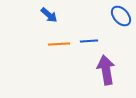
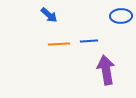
blue ellipse: rotated 50 degrees counterclockwise
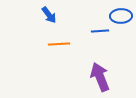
blue arrow: rotated 12 degrees clockwise
blue line: moved 11 px right, 10 px up
purple arrow: moved 6 px left, 7 px down; rotated 12 degrees counterclockwise
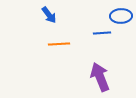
blue line: moved 2 px right, 2 px down
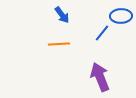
blue arrow: moved 13 px right
blue line: rotated 48 degrees counterclockwise
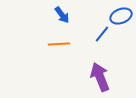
blue ellipse: rotated 20 degrees counterclockwise
blue line: moved 1 px down
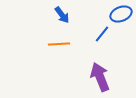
blue ellipse: moved 2 px up
